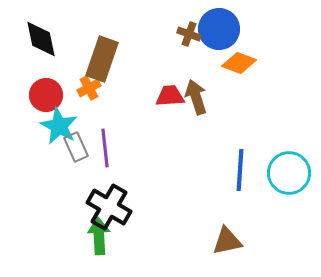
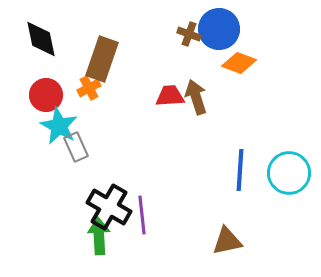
purple line: moved 37 px right, 67 px down
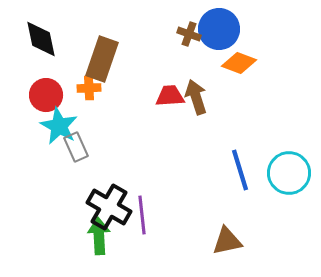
orange cross: rotated 25 degrees clockwise
blue line: rotated 21 degrees counterclockwise
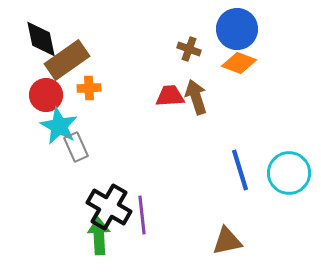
blue circle: moved 18 px right
brown cross: moved 15 px down
brown rectangle: moved 35 px left, 1 px down; rotated 36 degrees clockwise
